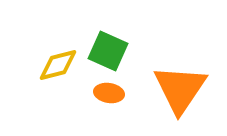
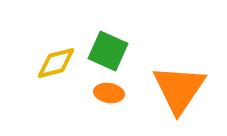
yellow diamond: moved 2 px left, 2 px up
orange triangle: moved 1 px left
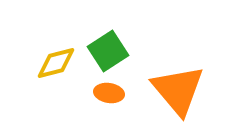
green square: rotated 33 degrees clockwise
orange triangle: moved 1 px left, 1 px down; rotated 14 degrees counterclockwise
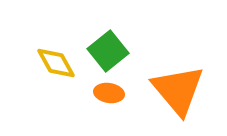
green square: rotated 6 degrees counterclockwise
yellow diamond: rotated 75 degrees clockwise
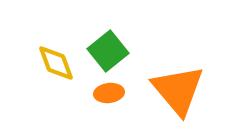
yellow diamond: rotated 9 degrees clockwise
orange ellipse: rotated 16 degrees counterclockwise
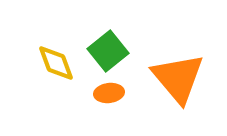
orange triangle: moved 12 px up
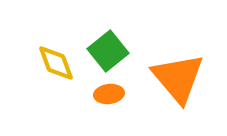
orange ellipse: moved 1 px down
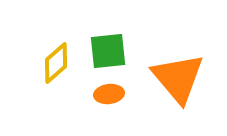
green square: rotated 33 degrees clockwise
yellow diamond: rotated 69 degrees clockwise
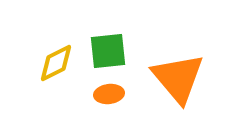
yellow diamond: rotated 15 degrees clockwise
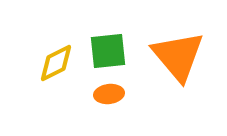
orange triangle: moved 22 px up
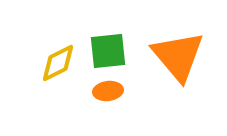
yellow diamond: moved 2 px right
orange ellipse: moved 1 px left, 3 px up
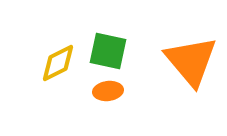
green square: rotated 18 degrees clockwise
orange triangle: moved 13 px right, 5 px down
